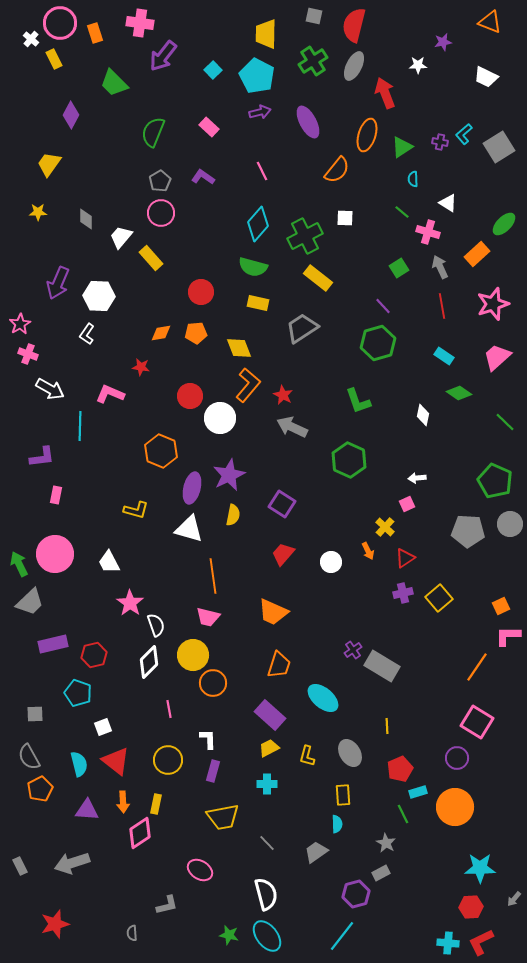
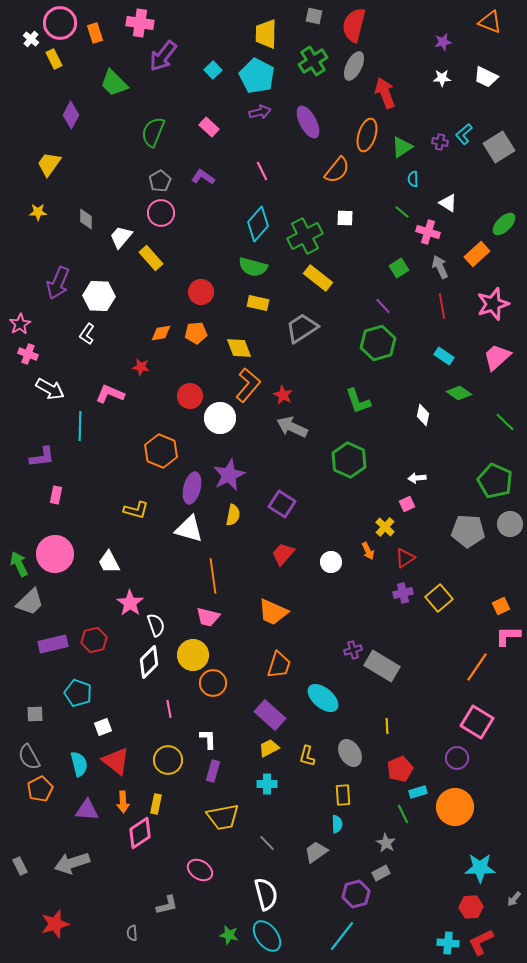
white star at (418, 65): moved 24 px right, 13 px down
purple cross at (353, 650): rotated 18 degrees clockwise
red hexagon at (94, 655): moved 15 px up
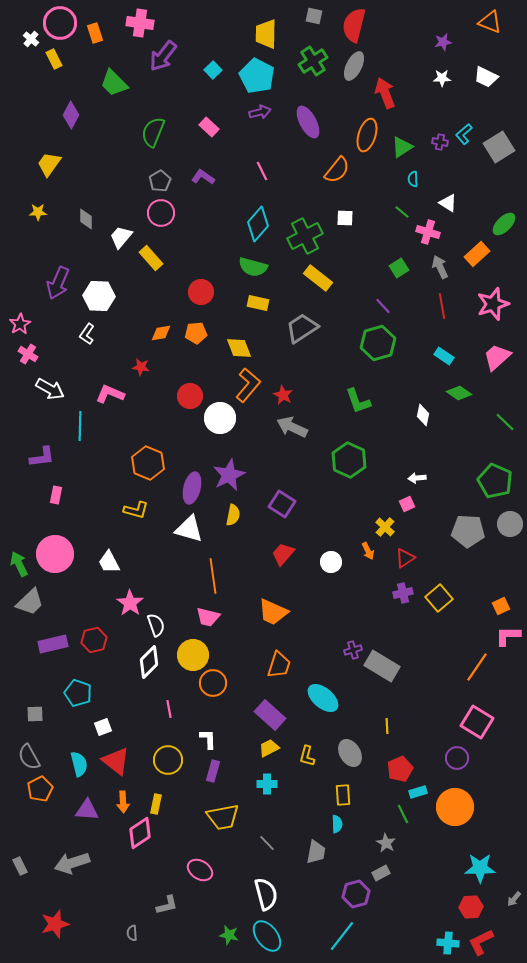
pink cross at (28, 354): rotated 12 degrees clockwise
orange hexagon at (161, 451): moved 13 px left, 12 px down
gray trapezoid at (316, 852): rotated 135 degrees clockwise
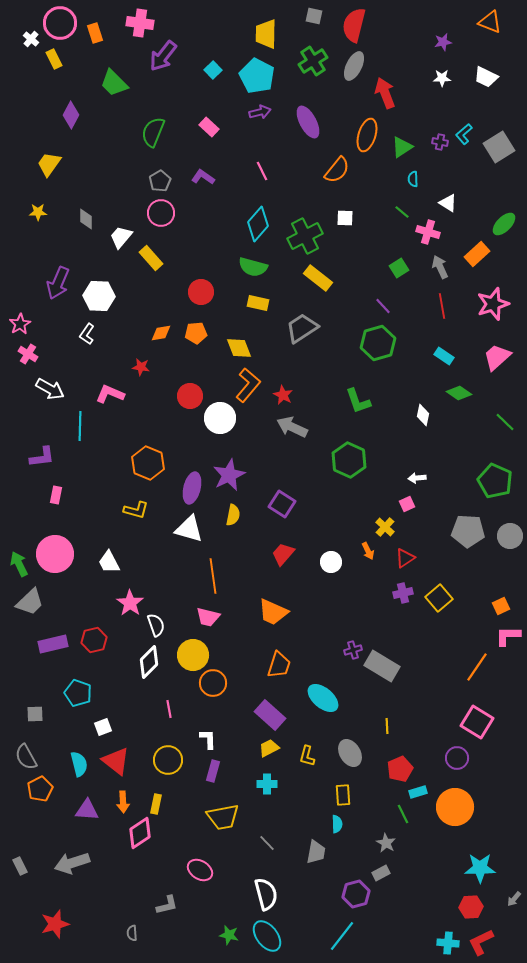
gray circle at (510, 524): moved 12 px down
gray semicircle at (29, 757): moved 3 px left
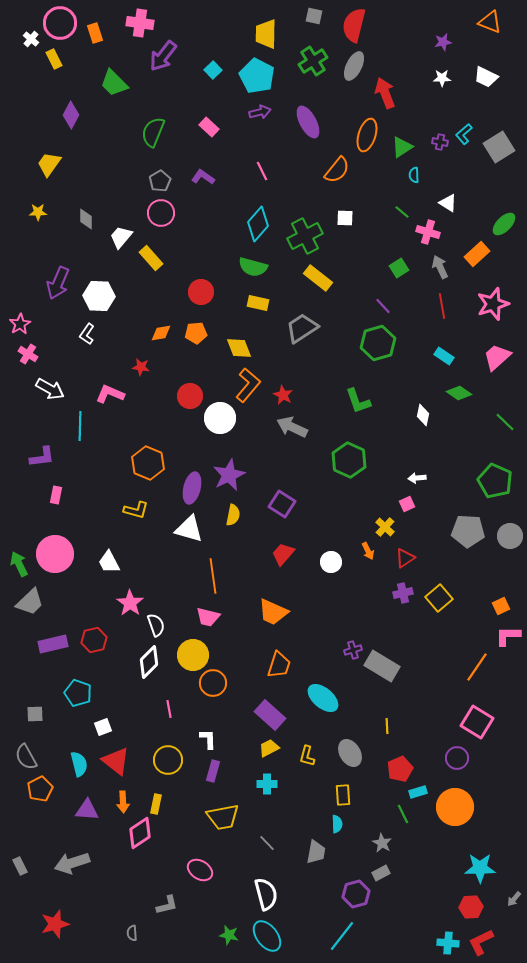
cyan semicircle at (413, 179): moved 1 px right, 4 px up
gray star at (386, 843): moved 4 px left
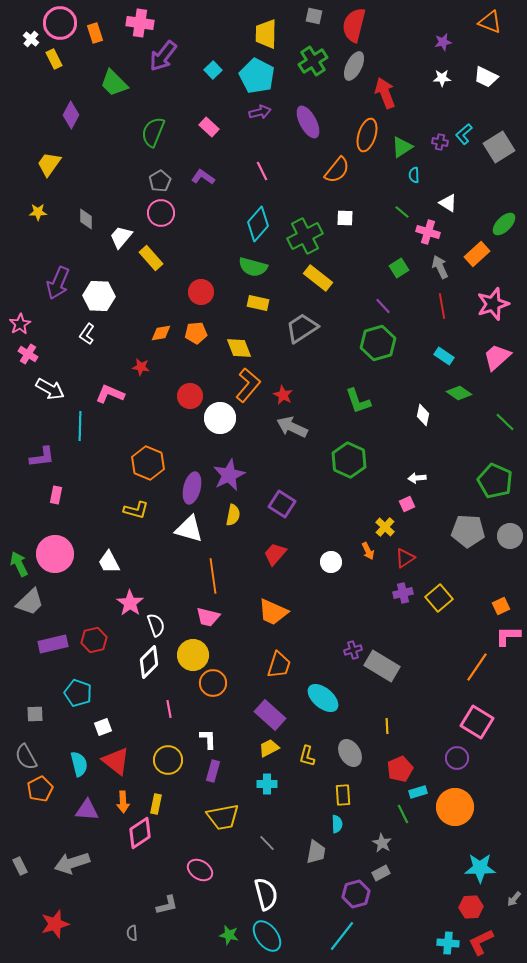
red trapezoid at (283, 554): moved 8 px left
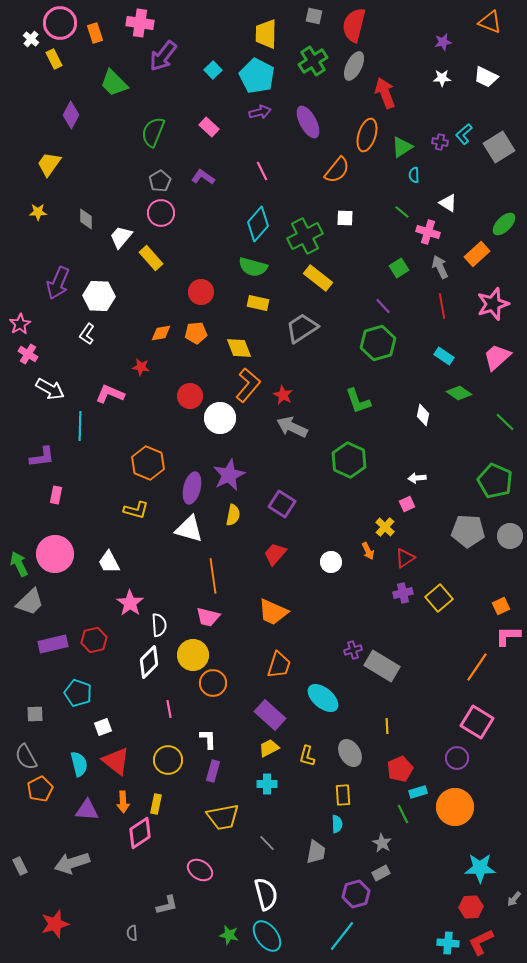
white semicircle at (156, 625): moved 3 px right; rotated 15 degrees clockwise
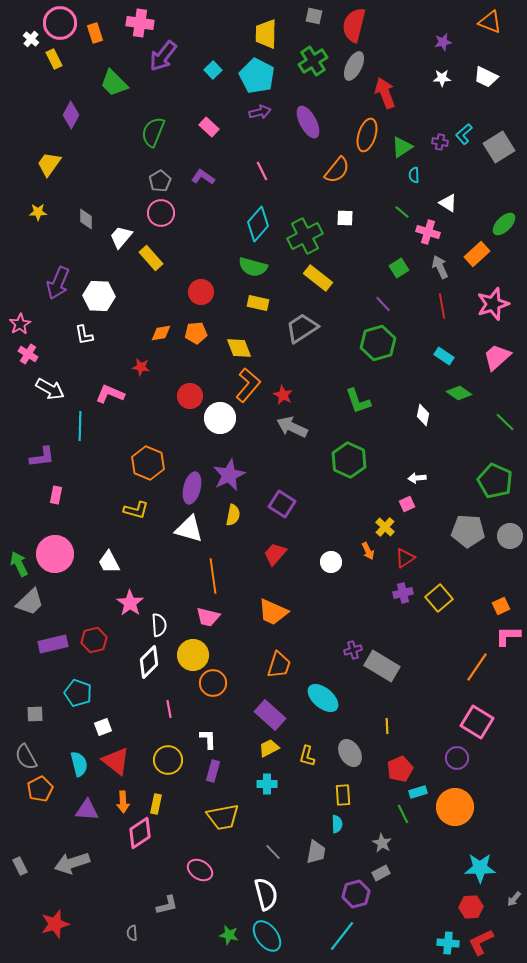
purple line at (383, 306): moved 2 px up
white L-shape at (87, 334): moved 3 px left, 1 px down; rotated 45 degrees counterclockwise
gray line at (267, 843): moved 6 px right, 9 px down
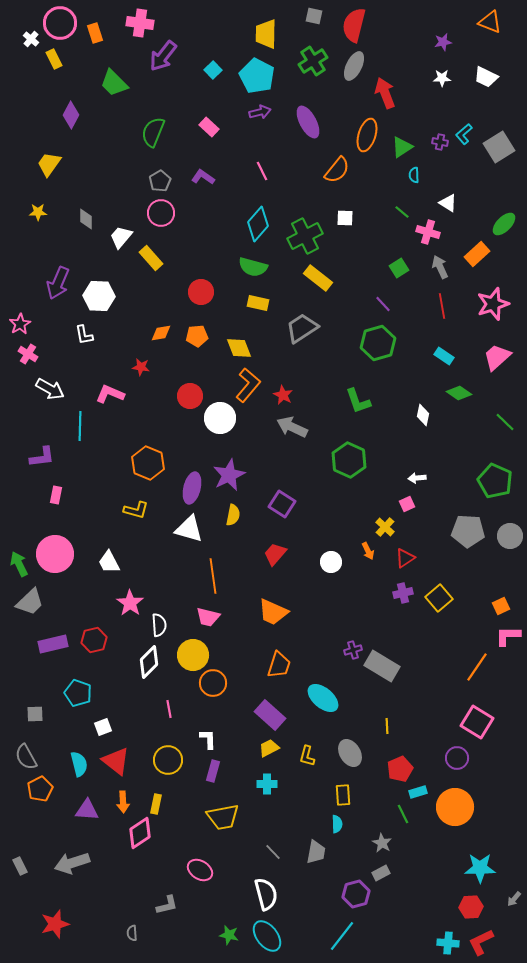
orange pentagon at (196, 333): moved 1 px right, 3 px down
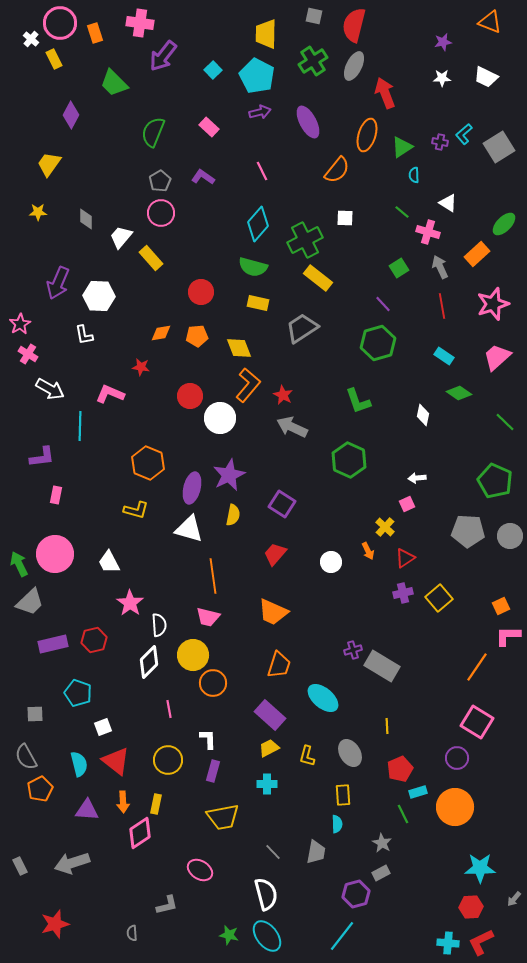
green cross at (305, 236): moved 4 px down
